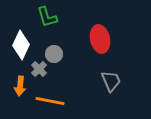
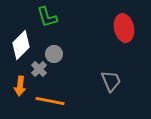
red ellipse: moved 24 px right, 11 px up
white diamond: rotated 20 degrees clockwise
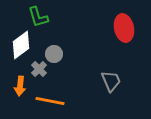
green L-shape: moved 9 px left
white diamond: rotated 8 degrees clockwise
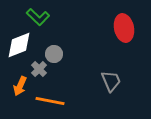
green L-shape: rotated 30 degrees counterclockwise
white diamond: moved 2 px left; rotated 16 degrees clockwise
orange arrow: rotated 18 degrees clockwise
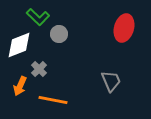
red ellipse: rotated 28 degrees clockwise
gray circle: moved 5 px right, 20 px up
orange line: moved 3 px right, 1 px up
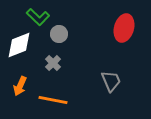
gray cross: moved 14 px right, 6 px up
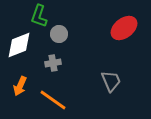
green L-shape: moved 1 px right, 1 px up; rotated 65 degrees clockwise
red ellipse: rotated 36 degrees clockwise
gray cross: rotated 35 degrees clockwise
orange line: rotated 24 degrees clockwise
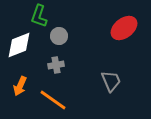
gray circle: moved 2 px down
gray cross: moved 3 px right, 2 px down
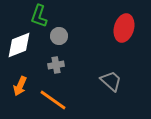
red ellipse: rotated 36 degrees counterclockwise
gray trapezoid: rotated 25 degrees counterclockwise
